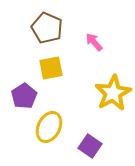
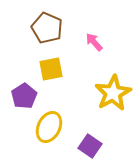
yellow square: moved 1 px down
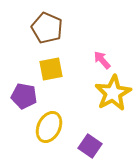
pink arrow: moved 8 px right, 18 px down
purple pentagon: rotated 30 degrees counterclockwise
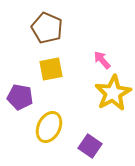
purple pentagon: moved 4 px left, 1 px down
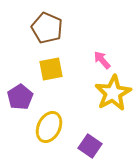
purple pentagon: rotated 30 degrees clockwise
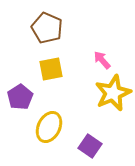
yellow star: rotated 6 degrees clockwise
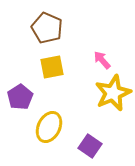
yellow square: moved 1 px right, 2 px up
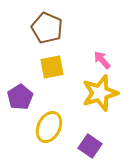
yellow star: moved 13 px left; rotated 6 degrees clockwise
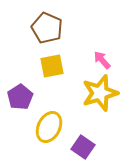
yellow square: moved 1 px up
purple square: moved 7 px left, 1 px down
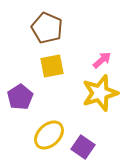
pink arrow: rotated 90 degrees clockwise
yellow ellipse: moved 8 px down; rotated 20 degrees clockwise
